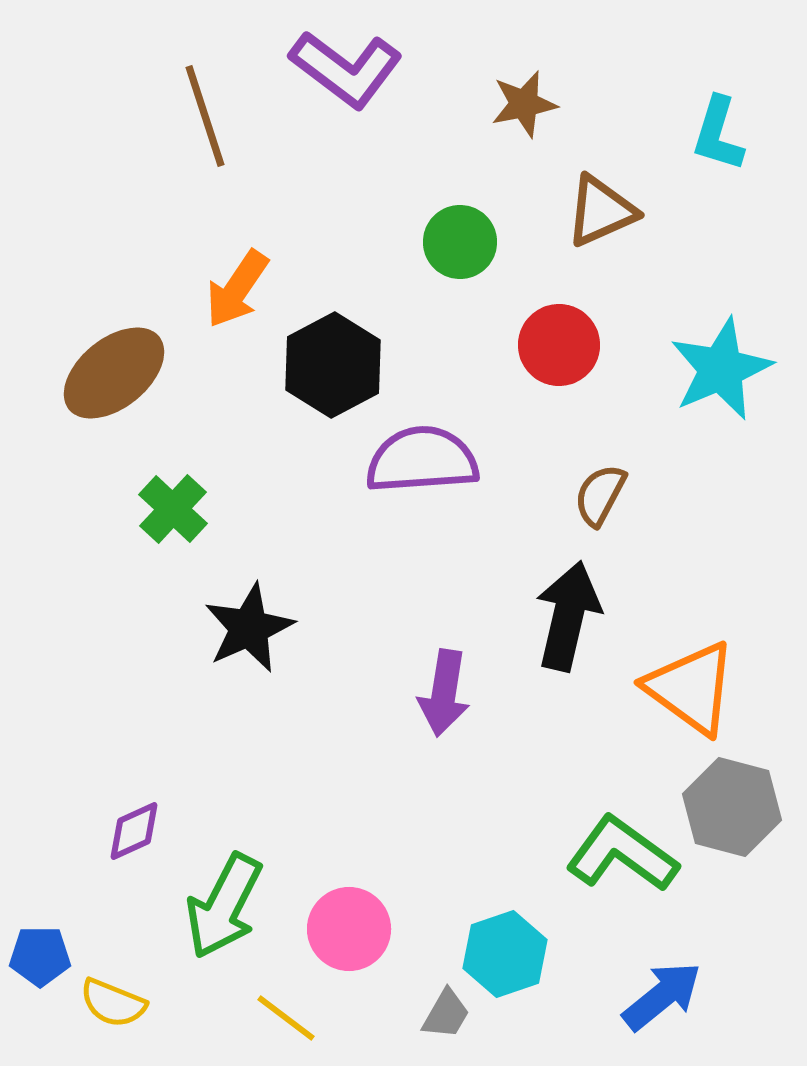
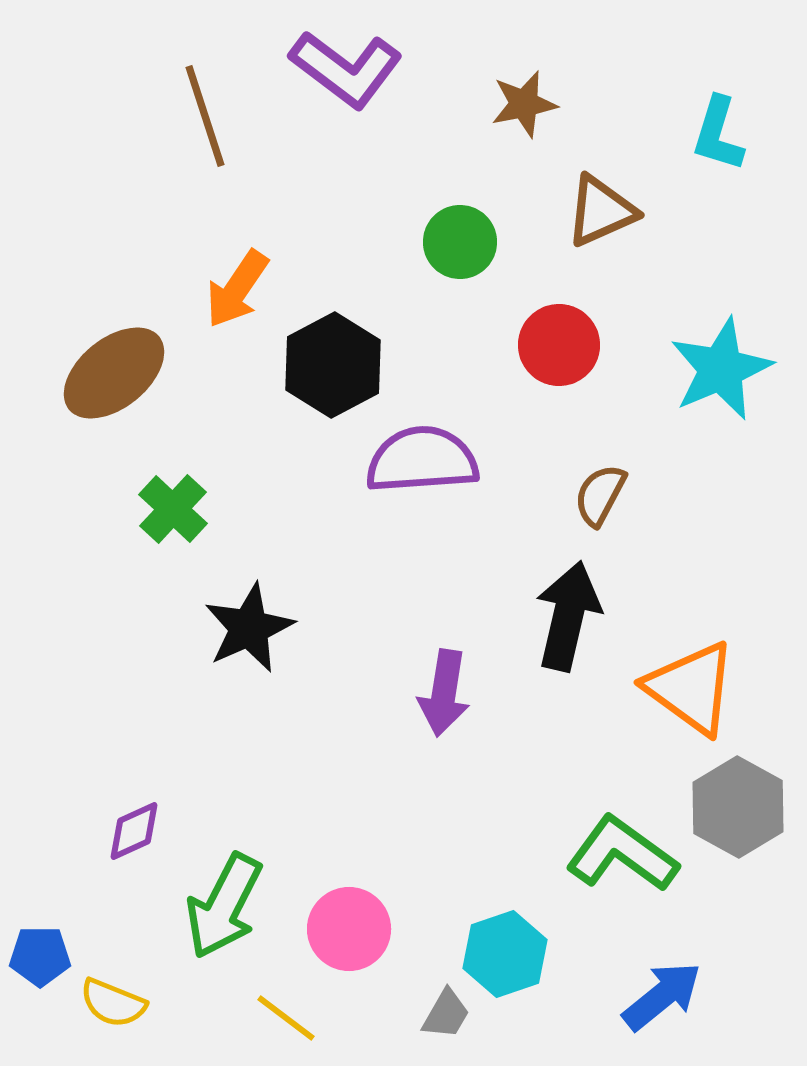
gray hexagon: moved 6 px right; rotated 14 degrees clockwise
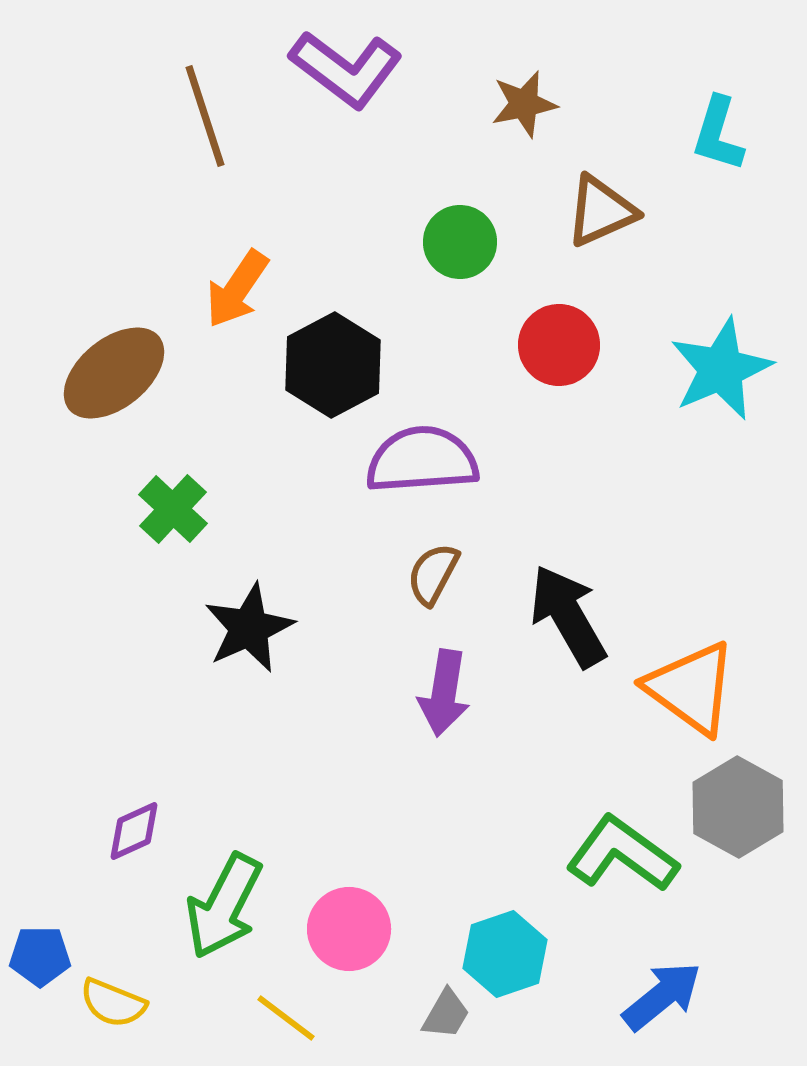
brown semicircle: moved 167 px left, 79 px down
black arrow: rotated 43 degrees counterclockwise
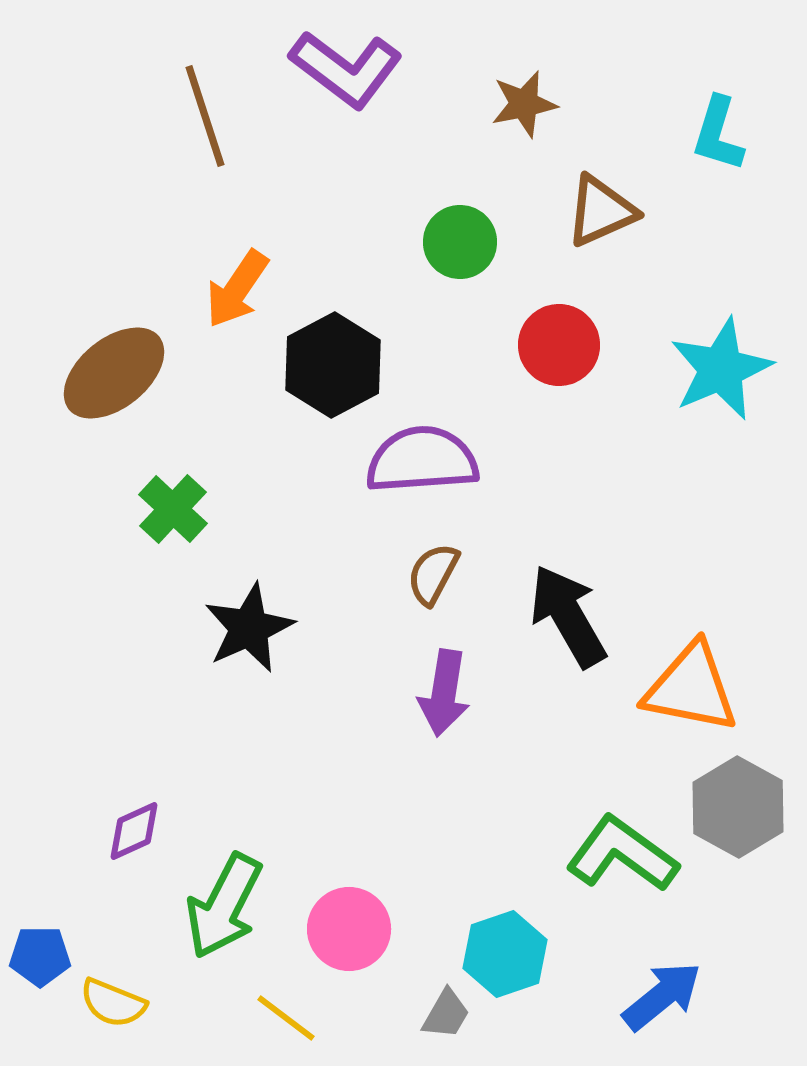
orange triangle: rotated 25 degrees counterclockwise
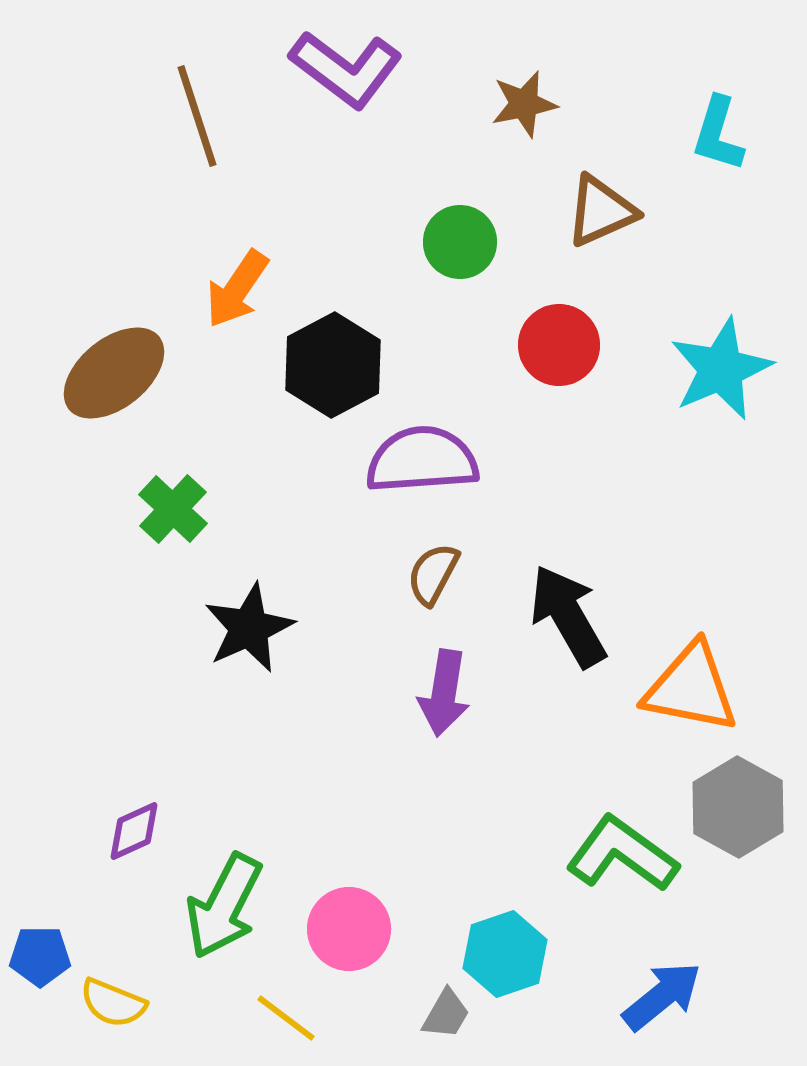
brown line: moved 8 px left
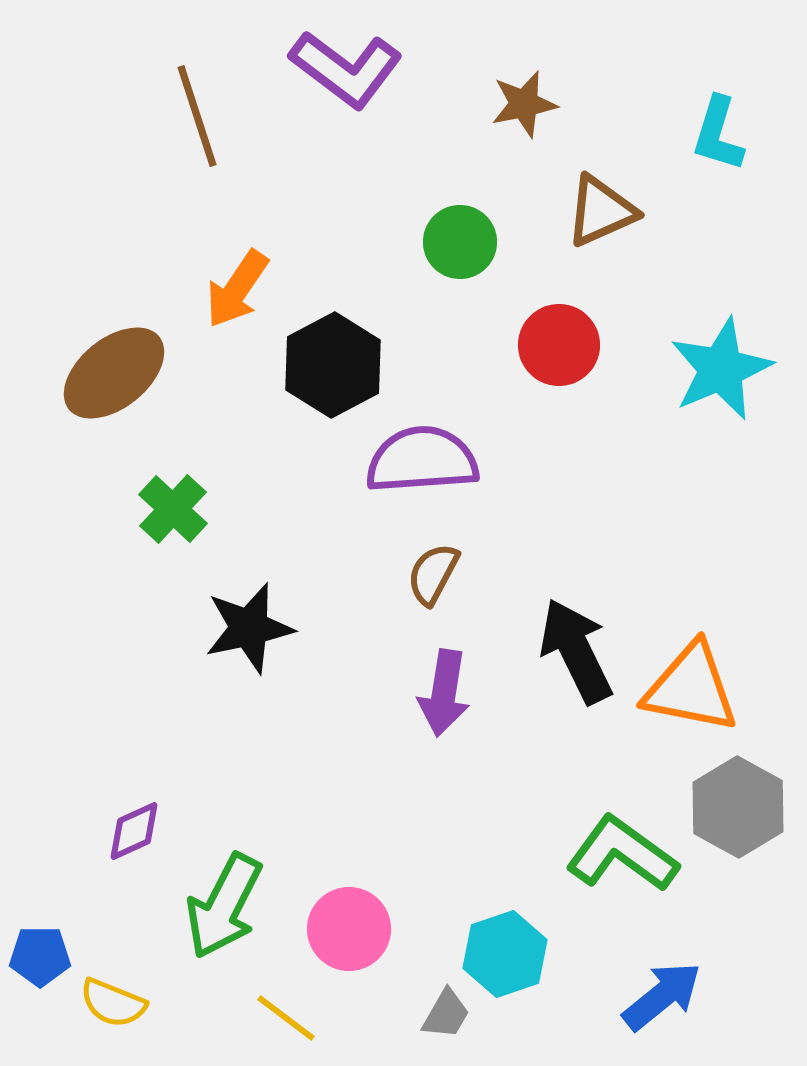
black arrow: moved 8 px right, 35 px down; rotated 4 degrees clockwise
black star: rotated 12 degrees clockwise
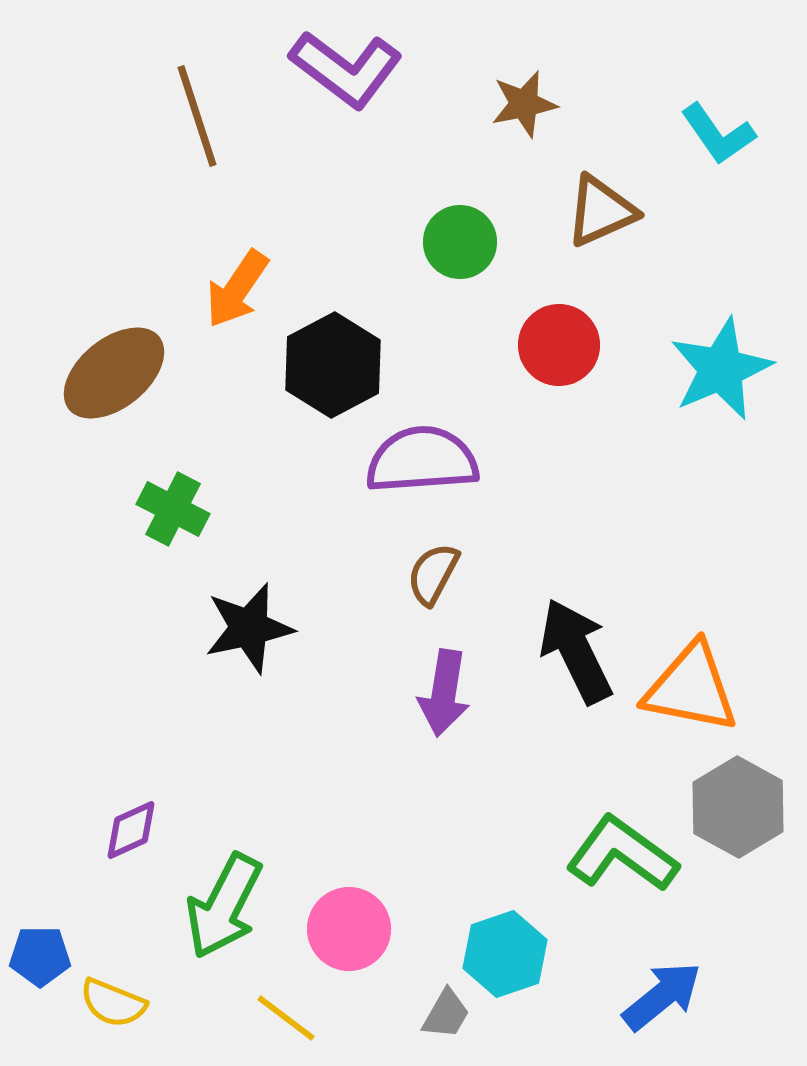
cyan L-shape: rotated 52 degrees counterclockwise
green cross: rotated 16 degrees counterclockwise
purple diamond: moved 3 px left, 1 px up
